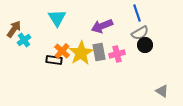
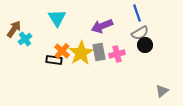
cyan cross: moved 1 px right, 1 px up
gray triangle: rotated 48 degrees clockwise
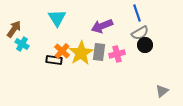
cyan cross: moved 3 px left, 5 px down; rotated 24 degrees counterclockwise
gray rectangle: rotated 18 degrees clockwise
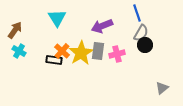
brown arrow: moved 1 px right, 1 px down
gray semicircle: moved 1 px right; rotated 30 degrees counterclockwise
cyan cross: moved 3 px left, 7 px down
gray rectangle: moved 1 px left, 1 px up
gray triangle: moved 3 px up
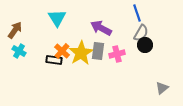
purple arrow: moved 1 px left, 2 px down; rotated 50 degrees clockwise
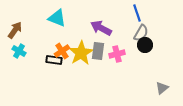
cyan triangle: rotated 36 degrees counterclockwise
orange cross: rotated 14 degrees clockwise
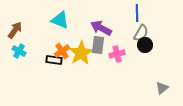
blue line: rotated 18 degrees clockwise
cyan triangle: moved 3 px right, 2 px down
gray rectangle: moved 6 px up
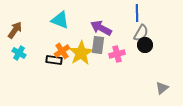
cyan cross: moved 2 px down
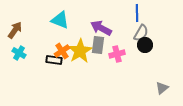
yellow star: moved 1 px left, 2 px up
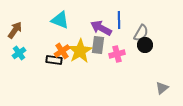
blue line: moved 18 px left, 7 px down
cyan cross: rotated 24 degrees clockwise
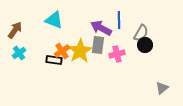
cyan triangle: moved 6 px left
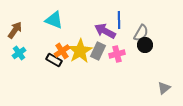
purple arrow: moved 4 px right, 3 px down
gray rectangle: moved 6 px down; rotated 18 degrees clockwise
black rectangle: rotated 21 degrees clockwise
gray triangle: moved 2 px right
